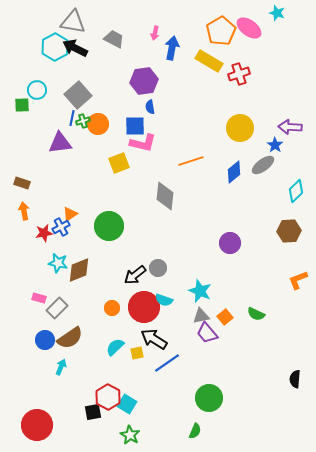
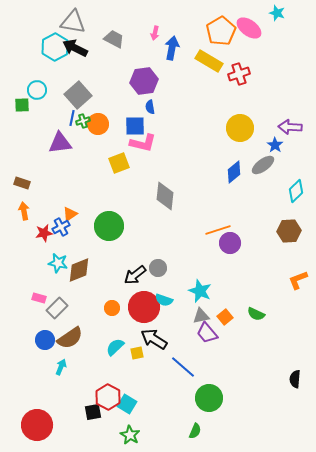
orange line at (191, 161): moved 27 px right, 69 px down
blue line at (167, 363): moved 16 px right, 4 px down; rotated 76 degrees clockwise
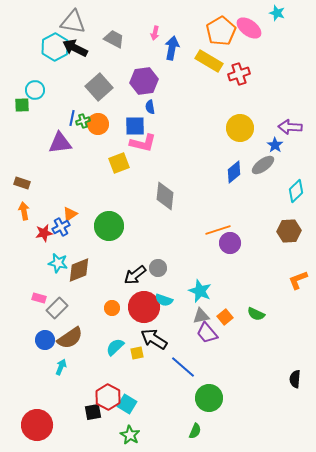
cyan circle at (37, 90): moved 2 px left
gray square at (78, 95): moved 21 px right, 8 px up
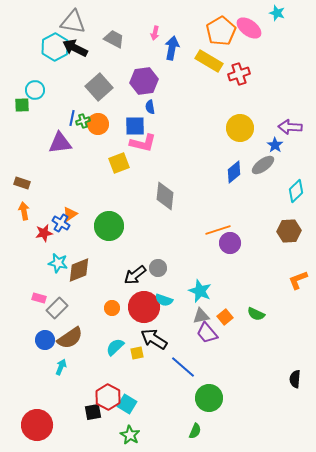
blue cross at (61, 227): moved 4 px up; rotated 30 degrees counterclockwise
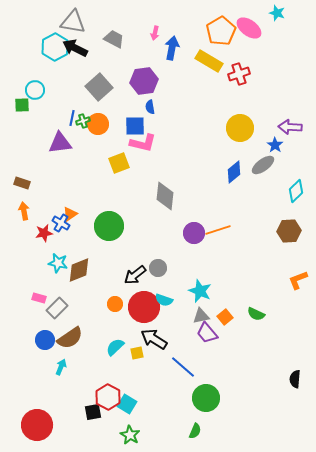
purple circle at (230, 243): moved 36 px left, 10 px up
orange circle at (112, 308): moved 3 px right, 4 px up
green circle at (209, 398): moved 3 px left
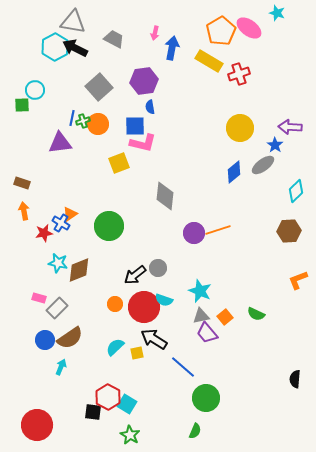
black square at (93, 412): rotated 18 degrees clockwise
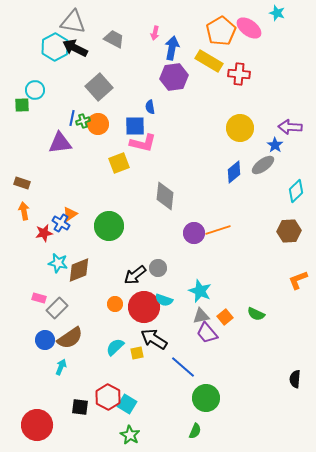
red cross at (239, 74): rotated 25 degrees clockwise
purple hexagon at (144, 81): moved 30 px right, 4 px up
black square at (93, 412): moved 13 px left, 5 px up
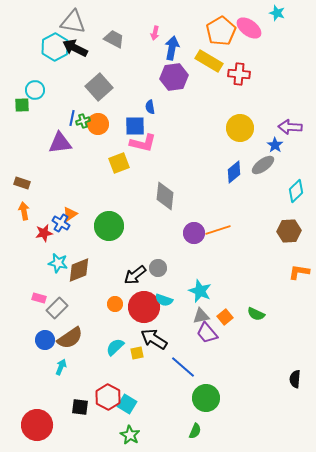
orange L-shape at (298, 280): moved 1 px right, 8 px up; rotated 30 degrees clockwise
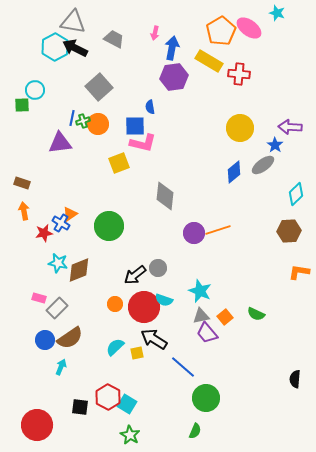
cyan diamond at (296, 191): moved 3 px down
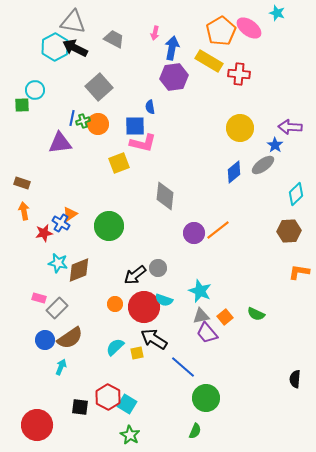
orange line at (218, 230): rotated 20 degrees counterclockwise
